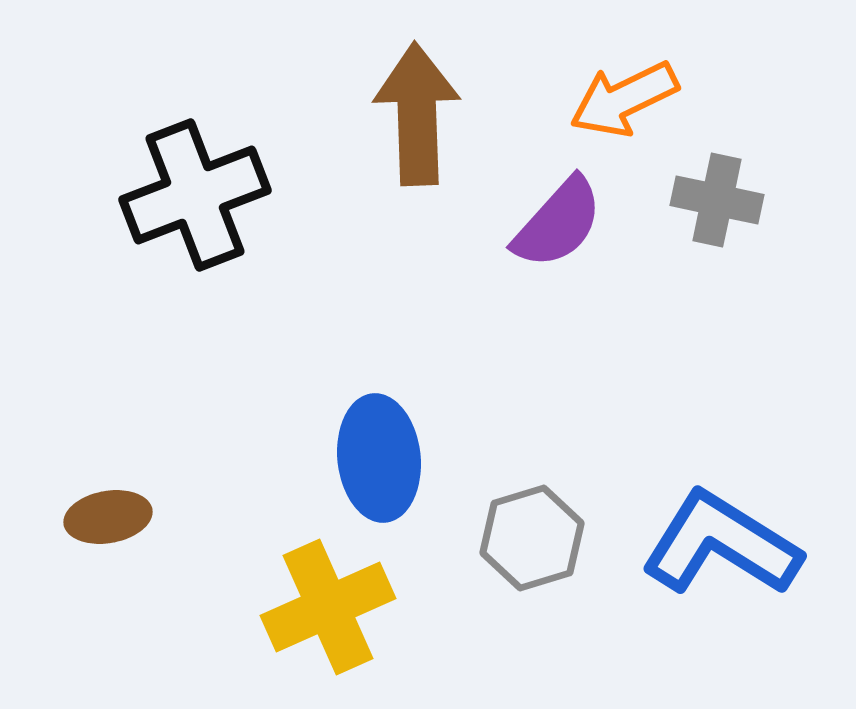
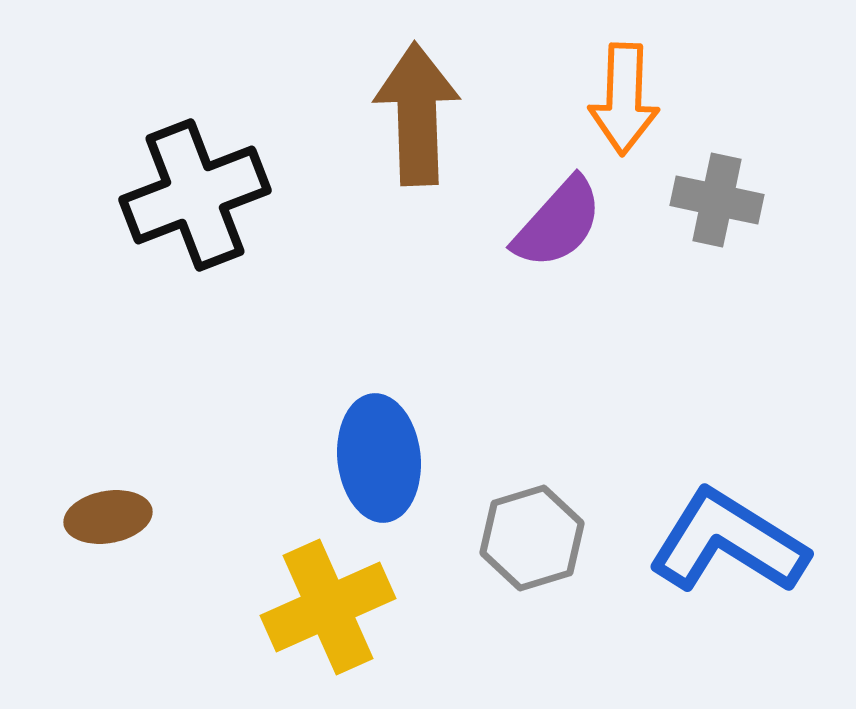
orange arrow: rotated 62 degrees counterclockwise
blue L-shape: moved 7 px right, 2 px up
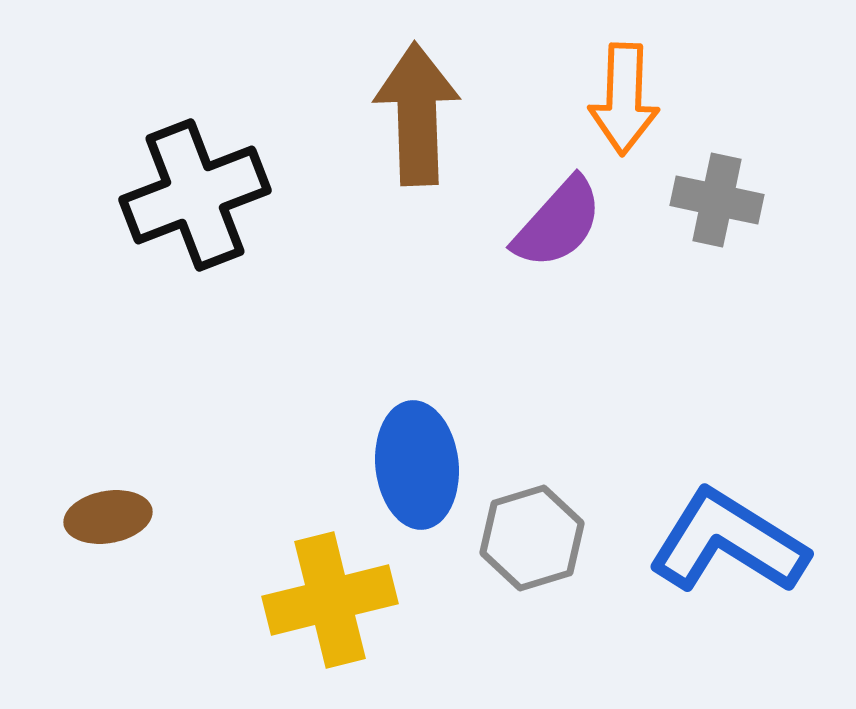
blue ellipse: moved 38 px right, 7 px down
yellow cross: moved 2 px right, 7 px up; rotated 10 degrees clockwise
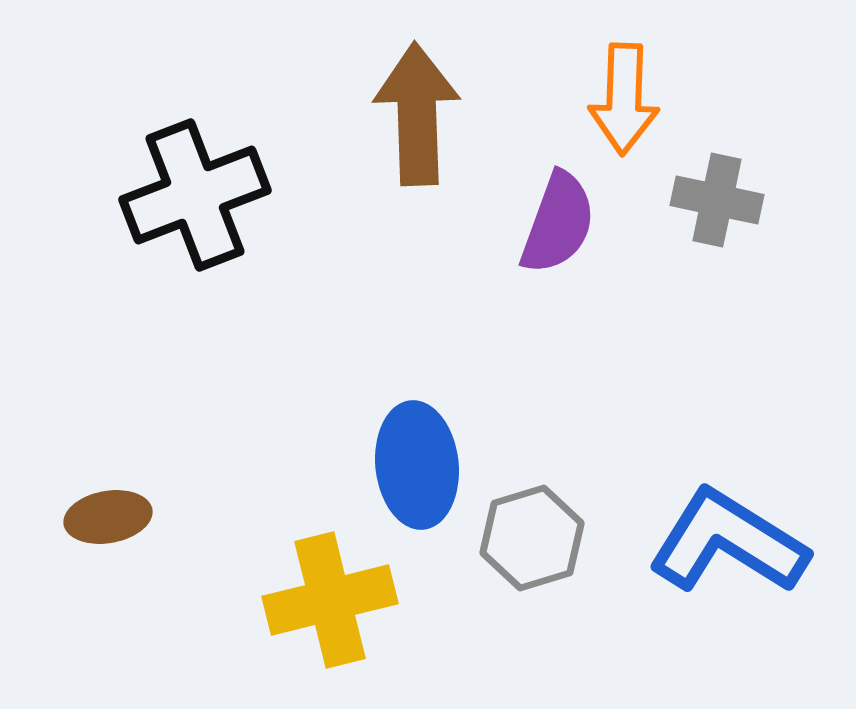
purple semicircle: rotated 22 degrees counterclockwise
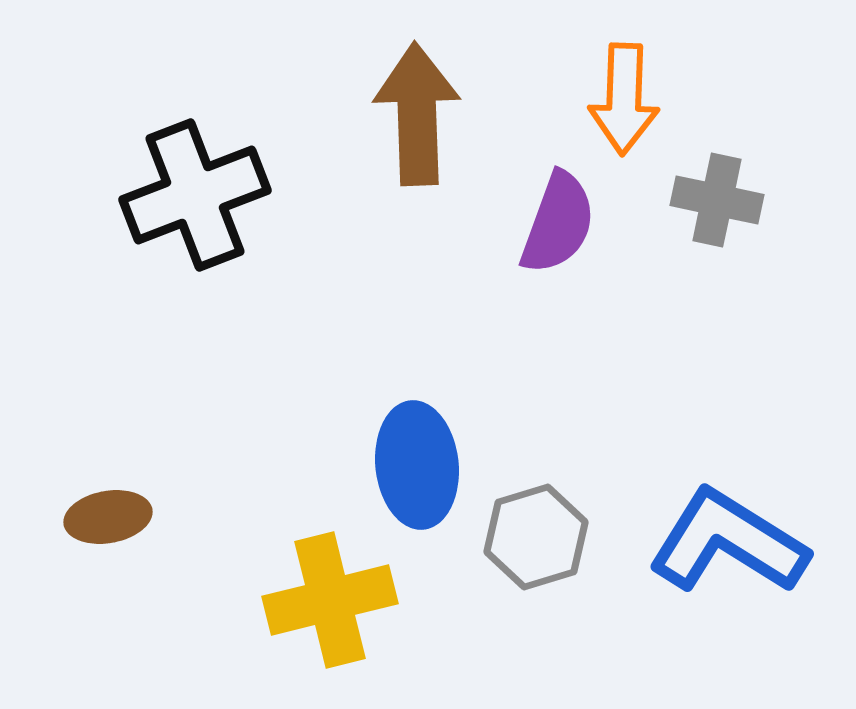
gray hexagon: moved 4 px right, 1 px up
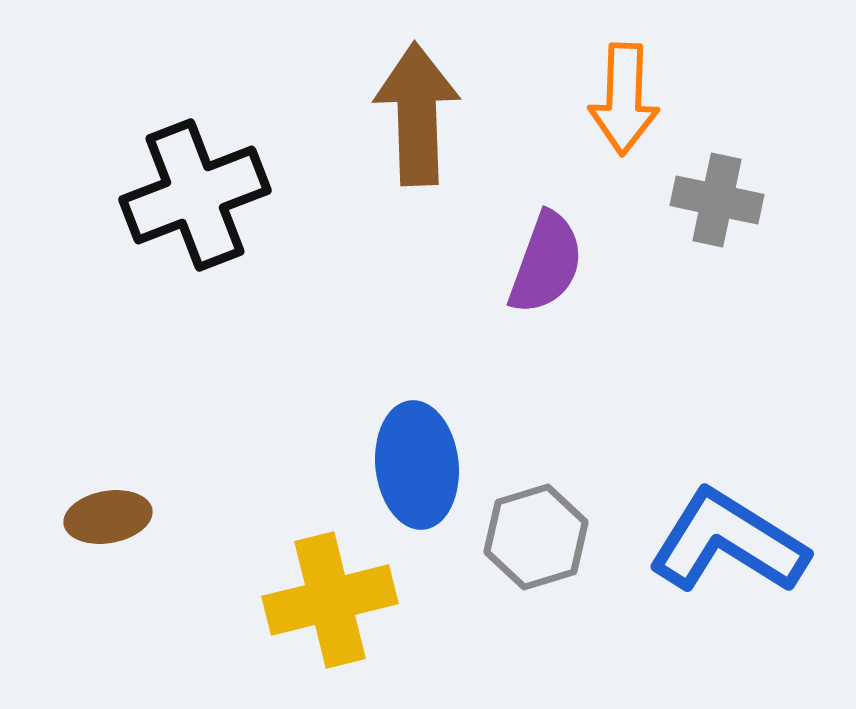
purple semicircle: moved 12 px left, 40 px down
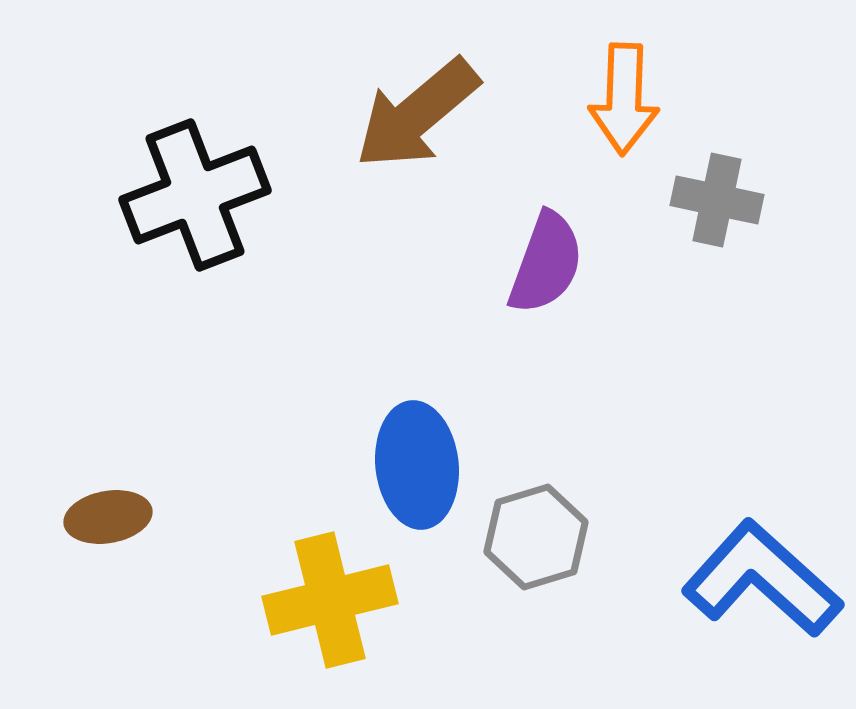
brown arrow: rotated 128 degrees counterclockwise
blue L-shape: moved 34 px right, 37 px down; rotated 10 degrees clockwise
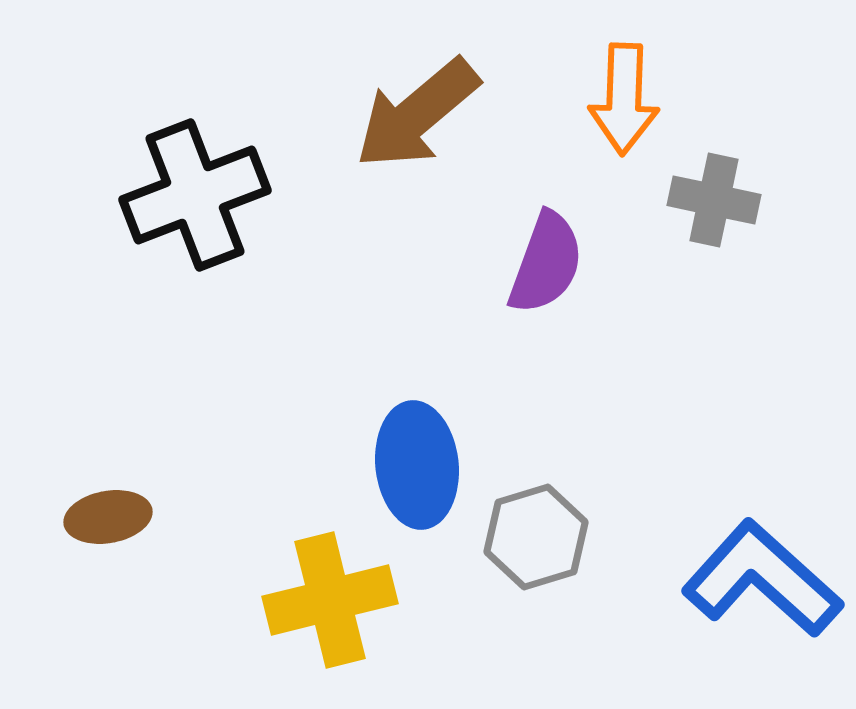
gray cross: moved 3 px left
